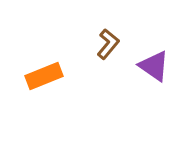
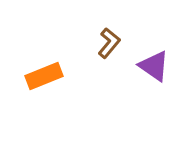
brown L-shape: moved 1 px right, 1 px up
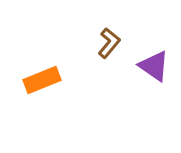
orange rectangle: moved 2 px left, 4 px down
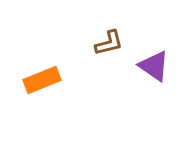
brown L-shape: rotated 36 degrees clockwise
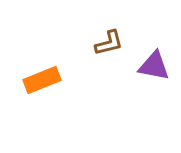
purple triangle: rotated 24 degrees counterclockwise
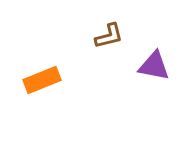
brown L-shape: moved 7 px up
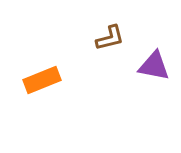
brown L-shape: moved 1 px right, 2 px down
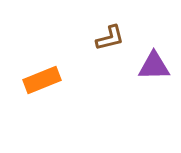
purple triangle: rotated 12 degrees counterclockwise
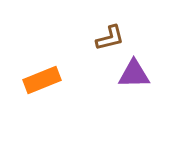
purple triangle: moved 20 px left, 8 px down
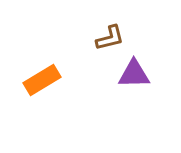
orange rectangle: rotated 9 degrees counterclockwise
